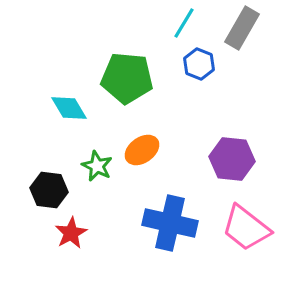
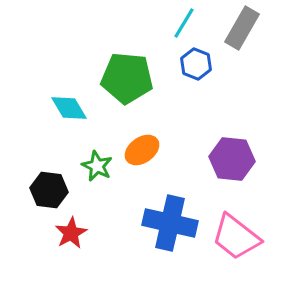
blue hexagon: moved 3 px left
pink trapezoid: moved 10 px left, 9 px down
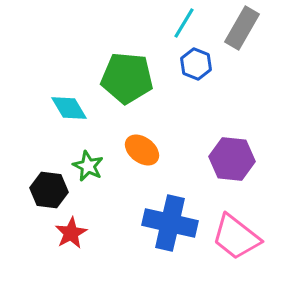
orange ellipse: rotated 72 degrees clockwise
green star: moved 9 px left
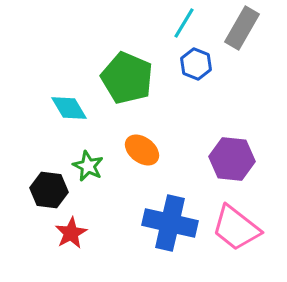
green pentagon: rotated 18 degrees clockwise
pink trapezoid: moved 9 px up
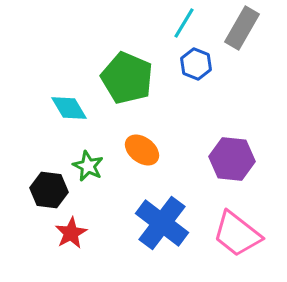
blue cross: moved 8 px left; rotated 24 degrees clockwise
pink trapezoid: moved 1 px right, 6 px down
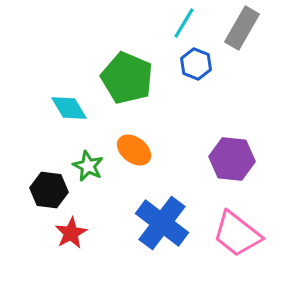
orange ellipse: moved 8 px left
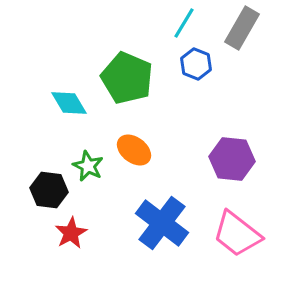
cyan diamond: moved 5 px up
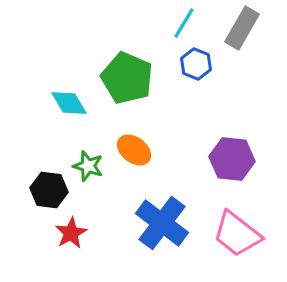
green star: rotated 8 degrees counterclockwise
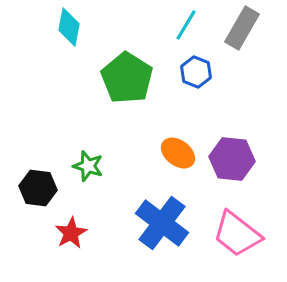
cyan line: moved 2 px right, 2 px down
blue hexagon: moved 8 px down
green pentagon: rotated 9 degrees clockwise
cyan diamond: moved 76 px up; rotated 42 degrees clockwise
orange ellipse: moved 44 px right, 3 px down
black hexagon: moved 11 px left, 2 px up
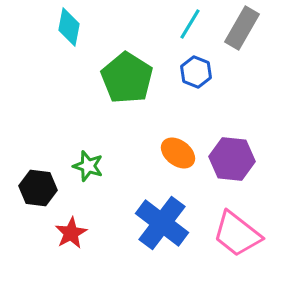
cyan line: moved 4 px right, 1 px up
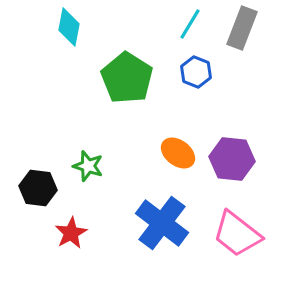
gray rectangle: rotated 9 degrees counterclockwise
